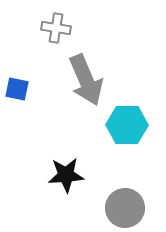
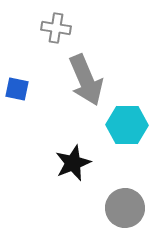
black star: moved 7 px right, 12 px up; rotated 18 degrees counterclockwise
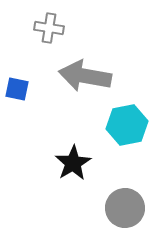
gray cross: moved 7 px left
gray arrow: moved 1 px left, 4 px up; rotated 123 degrees clockwise
cyan hexagon: rotated 12 degrees counterclockwise
black star: rotated 9 degrees counterclockwise
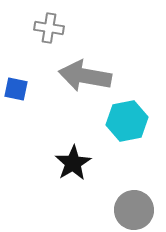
blue square: moved 1 px left
cyan hexagon: moved 4 px up
gray circle: moved 9 px right, 2 px down
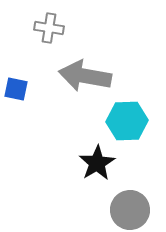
cyan hexagon: rotated 9 degrees clockwise
black star: moved 24 px right
gray circle: moved 4 px left
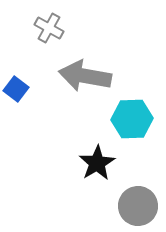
gray cross: rotated 20 degrees clockwise
blue square: rotated 25 degrees clockwise
cyan hexagon: moved 5 px right, 2 px up
gray circle: moved 8 px right, 4 px up
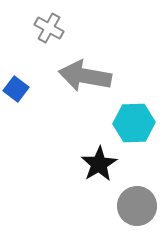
cyan hexagon: moved 2 px right, 4 px down
black star: moved 2 px right, 1 px down
gray circle: moved 1 px left
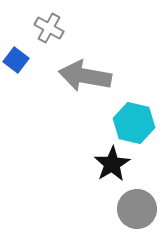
blue square: moved 29 px up
cyan hexagon: rotated 15 degrees clockwise
black star: moved 13 px right
gray circle: moved 3 px down
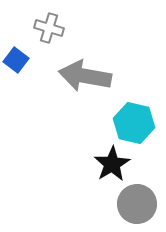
gray cross: rotated 12 degrees counterclockwise
gray circle: moved 5 px up
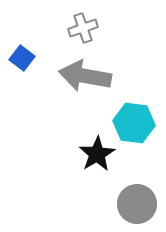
gray cross: moved 34 px right; rotated 36 degrees counterclockwise
blue square: moved 6 px right, 2 px up
cyan hexagon: rotated 6 degrees counterclockwise
black star: moved 15 px left, 10 px up
